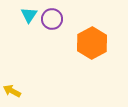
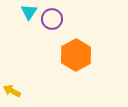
cyan triangle: moved 3 px up
orange hexagon: moved 16 px left, 12 px down
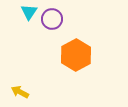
yellow arrow: moved 8 px right, 1 px down
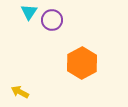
purple circle: moved 1 px down
orange hexagon: moved 6 px right, 8 px down
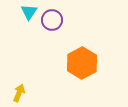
yellow arrow: moved 1 px left, 1 px down; rotated 84 degrees clockwise
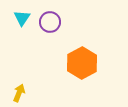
cyan triangle: moved 7 px left, 6 px down
purple circle: moved 2 px left, 2 px down
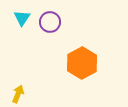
yellow arrow: moved 1 px left, 1 px down
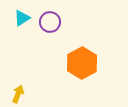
cyan triangle: rotated 24 degrees clockwise
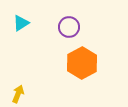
cyan triangle: moved 1 px left, 5 px down
purple circle: moved 19 px right, 5 px down
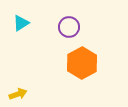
yellow arrow: rotated 48 degrees clockwise
